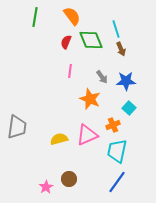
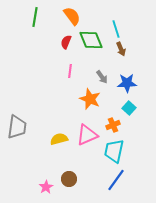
blue star: moved 1 px right, 2 px down
cyan trapezoid: moved 3 px left
blue line: moved 1 px left, 2 px up
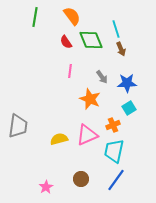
red semicircle: rotated 56 degrees counterclockwise
cyan square: rotated 16 degrees clockwise
gray trapezoid: moved 1 px right, 1 px up
brown circle: moved 12 px right
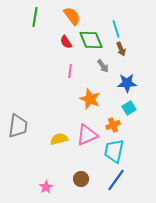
gray arrow: moved 1 px right, 11 px up
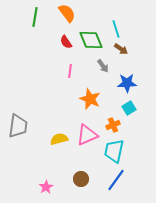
orange semicircle: moved 5 px left, 3 px up
brown arrow: rotated 32 degrees counterclockwise
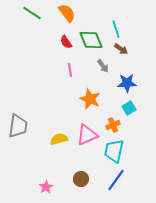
green line: moved 3 px left, 4 px up; rotated 66 degrees counterclockwise
pink line: moved 1 px up; rotated 16 degrees counterclockwise
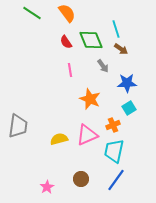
pink star: moved 1 px right
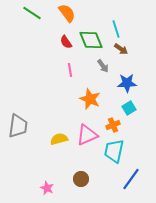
blue line: moved 15 px right, 1 px up
pink star: moved 1 px down; rotated 16 degrees counterclockwise
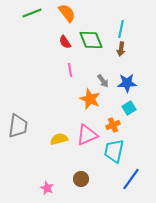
green line: rotated 54 degrees counterclockwise
cyan line: moved 5 px right; rotated 30 degrees clockwise
red semicircle: moved 1 px left
brown arrow: rotated 64 degrees clockwise
gray arrow: moved 15 px down
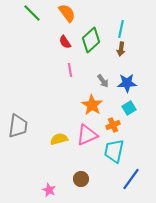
green line: rotated 66 degrees clockwise
green diamond: rotated 70 degrees clockwise
orange star: moved 2 px right, 6 px down; rotated 10 degrees clockwise
pink star: moved 2 px right, 2 px down
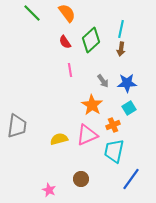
gray trapezoid: moved 1 px left
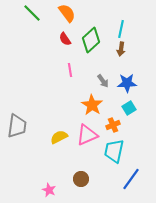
red semicircle: moved 3 px up
yellow semicircle: moved 2 px up; rotated 12 degrees counterclockwise
